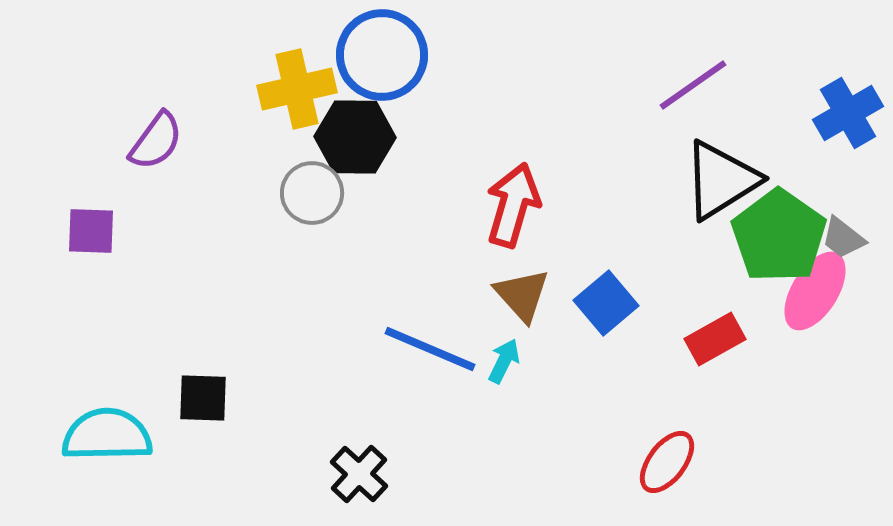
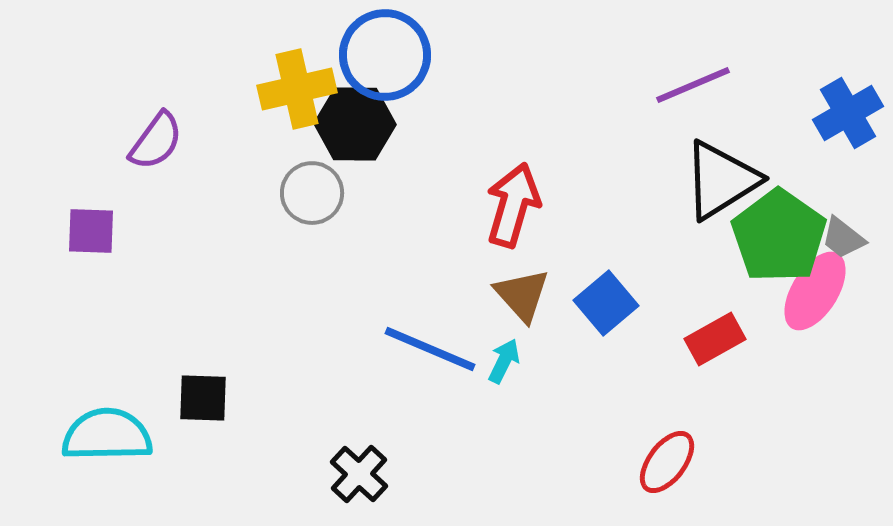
blue circle: moved 3 px right
purple line: rotated 12 degrees clockwise
black hexagon: moved 13 px up
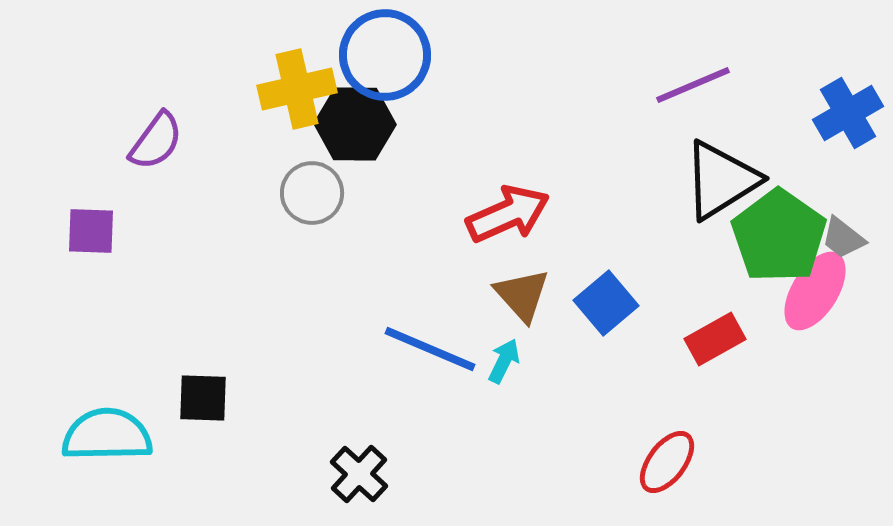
red arrow: moved 5 px left, 9 px down; rotated 50 degrees clockwise
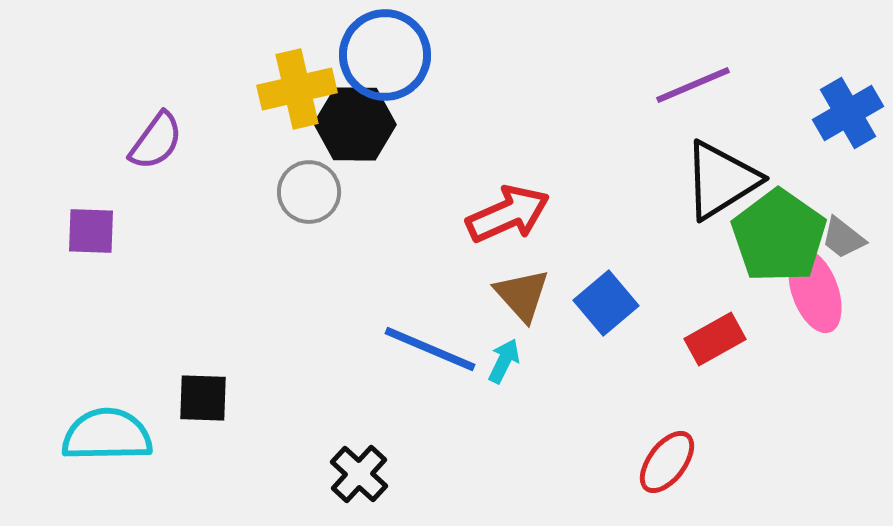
gray circle: moved 3 px left, 1 px up
pink ellipse: rotated 52 degrees counterclockwise
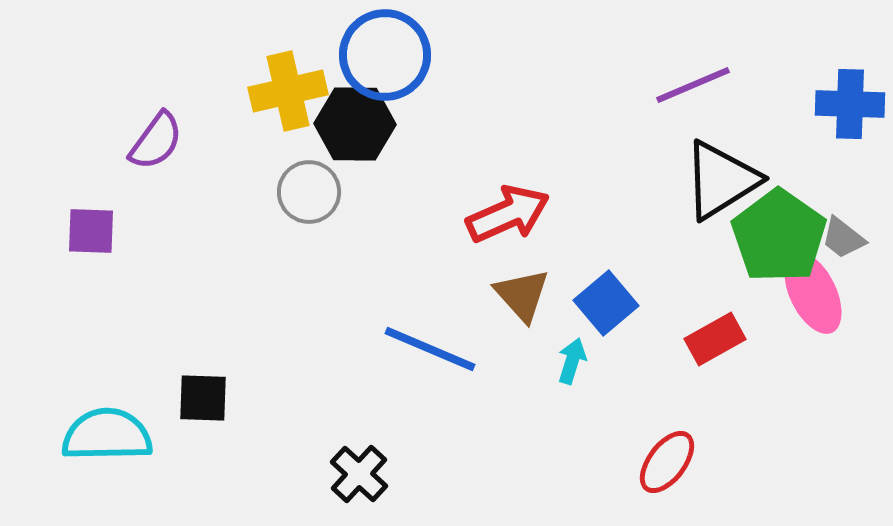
yellow cross: moved 9 px left, 2 px down
blue cross: moved 2 px right, 9 px up; rotated 32 degrees clockwise
pink ellipse: moved 2 px left, 2 px down; rotated 6 degrees counterclockwise
cyan arrow: moved 68 px right; rotated 9 degrees counterclockwise
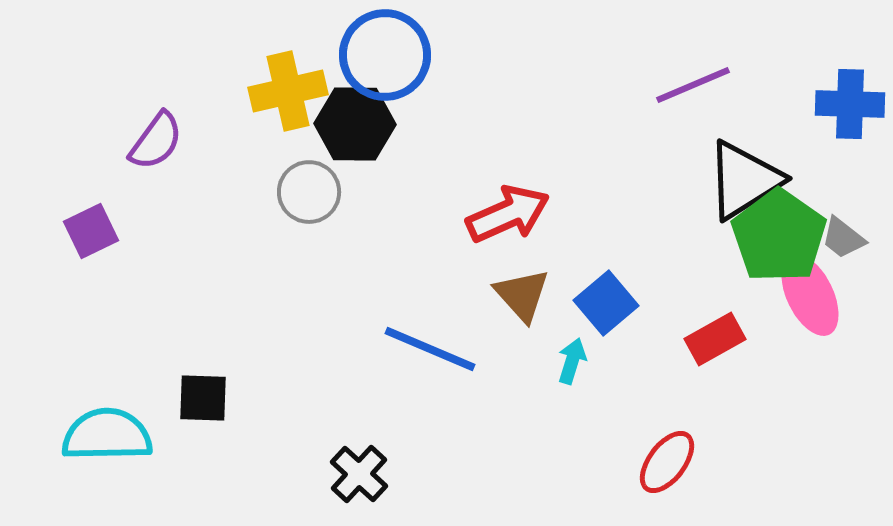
black triangle: moved 23 px right
purple square: rotated 28 degrees counterclockwise
pink ellipse: moved 3 px left, 2 px down
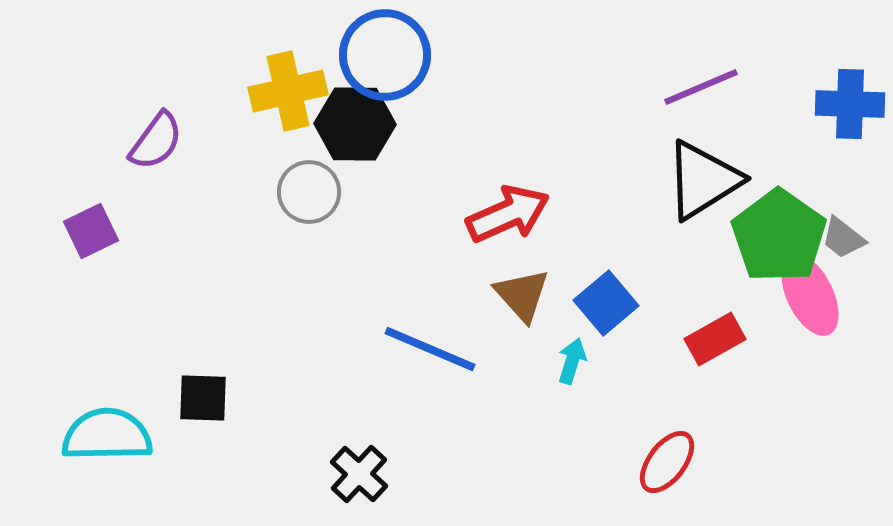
purple line: moved 8 px right, 2 px down
black triangle: moved 41 px left
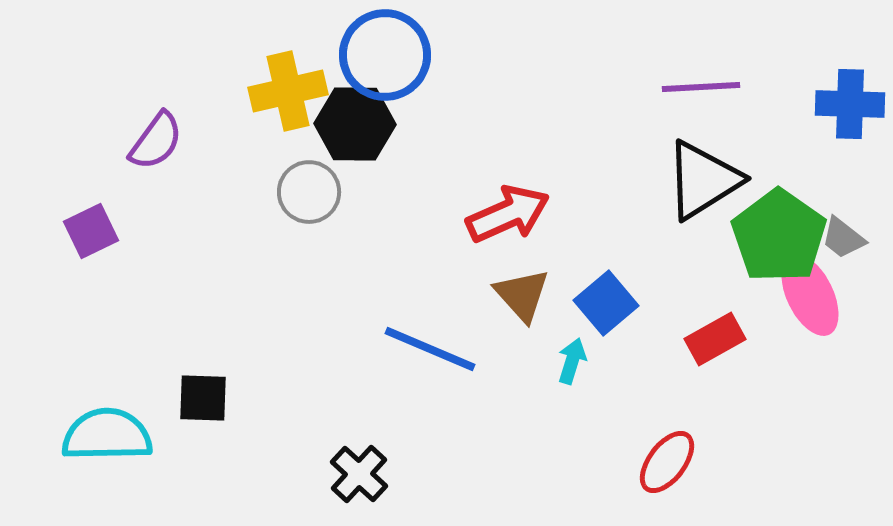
purple line: rotated 20 degrees clockwise
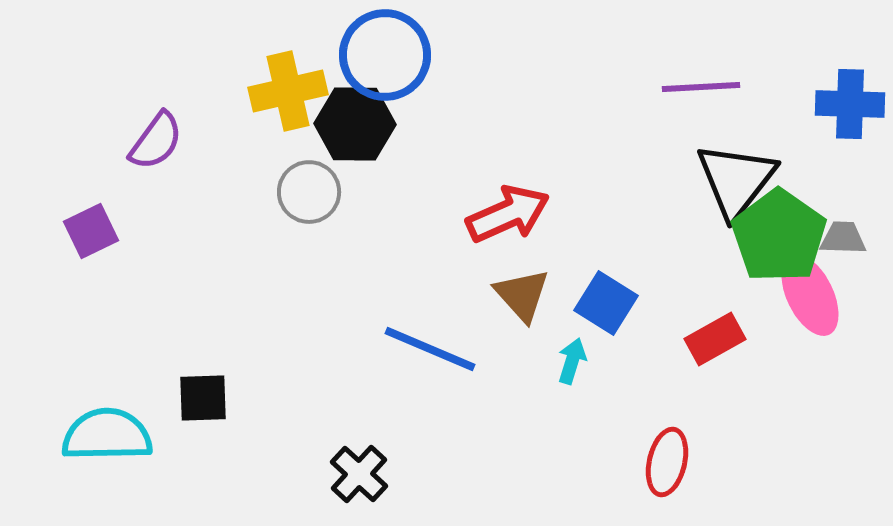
black triangle: moved 33 px right; rotated 20 degrees counterclockwise
gray trapezoid: rotated 144 degrees clockwise
blue square: rotated 18 degrees counterclockwise
black square: rotated 4 degrees counterclockwise
red ellipse: rotated 24 degrees counterclockwise
